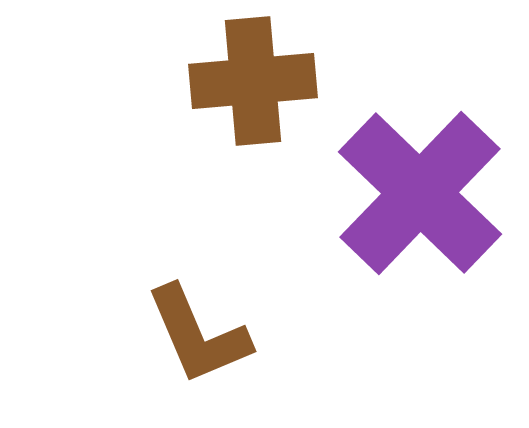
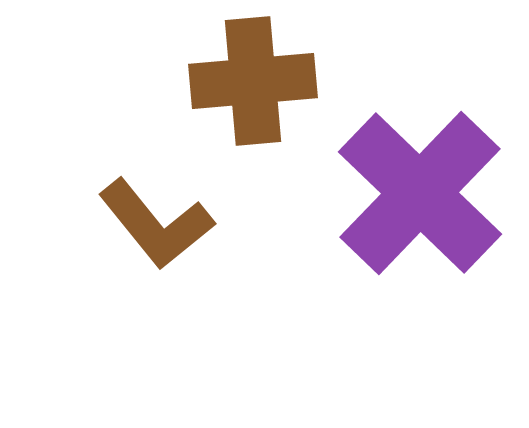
brown L-shape: moved 42 px left, 111 px up; rotated 16 degrees counterclockwise
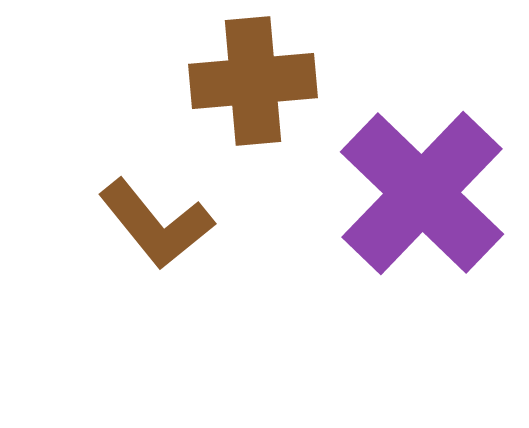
purple cross: moved 2 px right
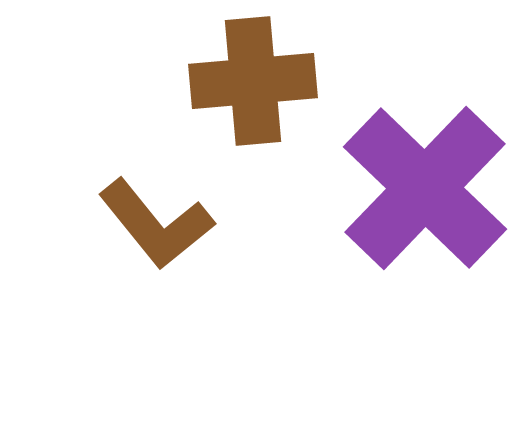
purple cross: moved 3 px right, 5 px up
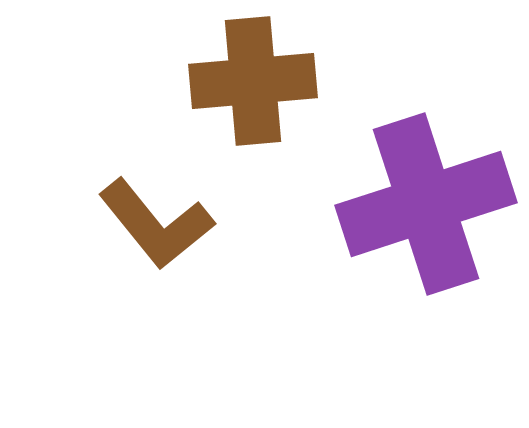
purple cross: moved 1 px right, 16 px down; rotated 28 degrees clockwise
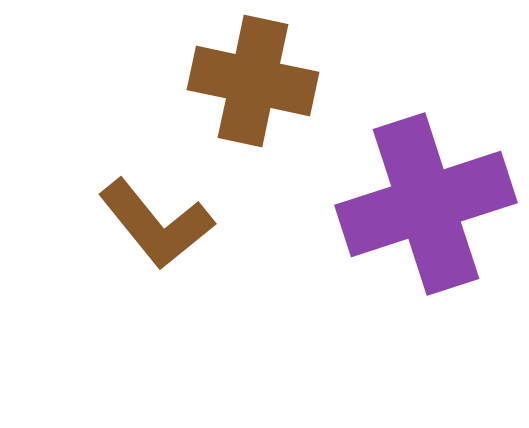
brown cross: rotated 17 degrees clockwise
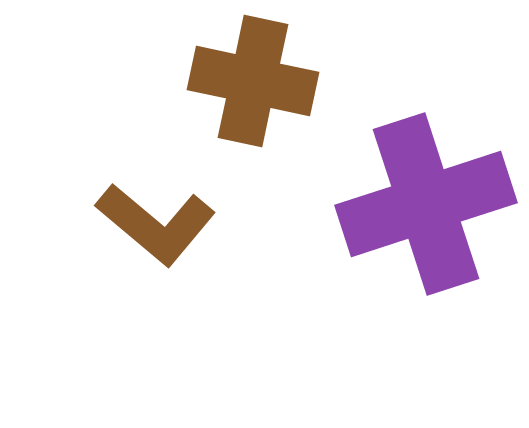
brown L-shape: rotated 11 degrees counterclockwise
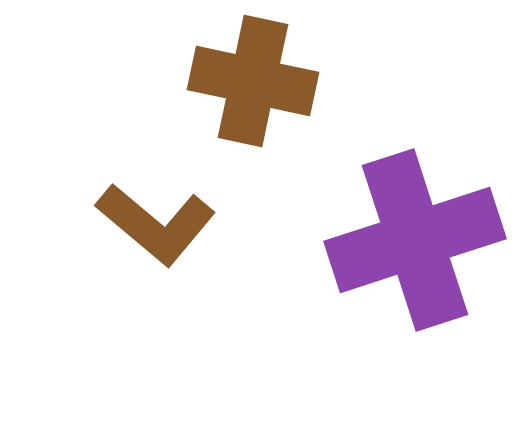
purple cross: moved 11 px left, 36 px down
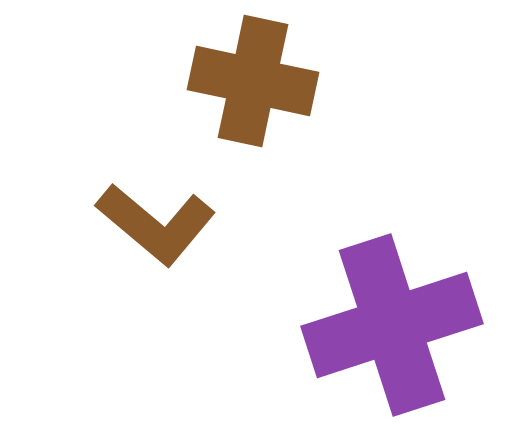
purple cross: moved 23 px left, 85 px down
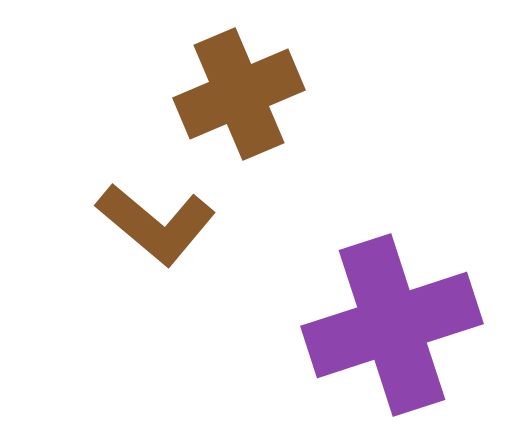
brown cross: moved 14 px left, 13 px down; rotated 35 degrees counterclockwise
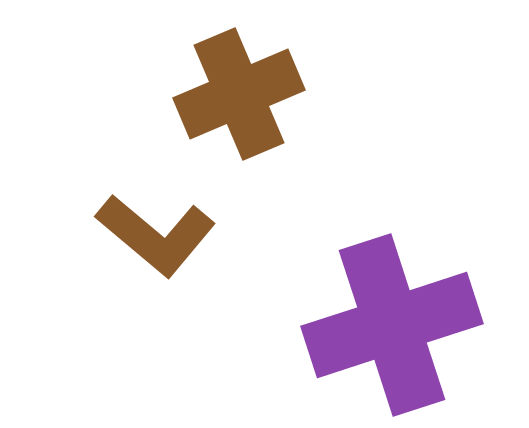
brown L-shape: moved 11 px down
